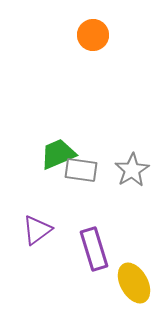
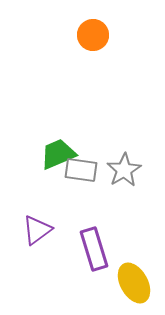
gray star: moved 8 px left
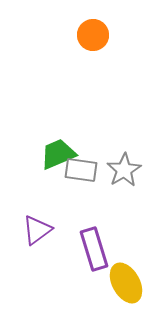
yellow ellipse: moved 8 px left
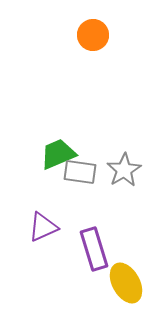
gray rectangle: moved 1 px left, 2 px down
purple triangle: moved 6 px right, 3 px up; rotated 12 degrees clockwise
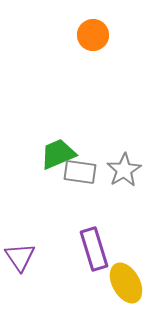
purple triangle: moved 23 px left, 30 px down; rotated 40 degrees counterclockwise
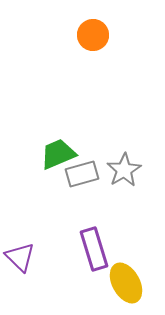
gray rectangle: moved 2 px right, 2 px down; rotated 24 degrees counterclockwise
purple triangle: rotated 12 degrees counterclockwise
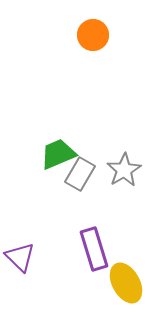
gray rectangle: moved 2 px left; rotated 44 degrees counterclockwise
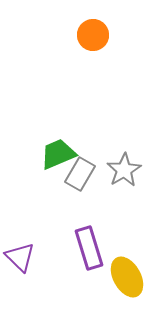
purple rectangle: moved 5 px left, 1 px up
yellow ellipse: moved 1 px right, 6 px up
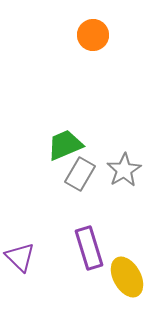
green trapezoid: moved 7 px right, 9 px up
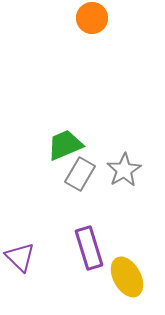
orange circle: moved 1 px left, 17 px up
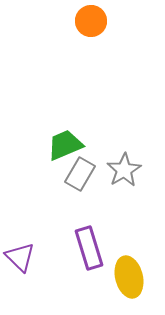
orange circle: moved 1 px left, 3 px down
yellow ellipse: moved 2 px right; rotated 15 degrees clockwise
